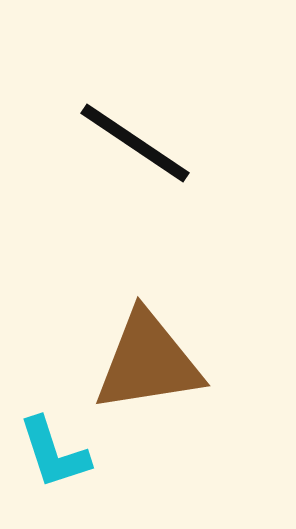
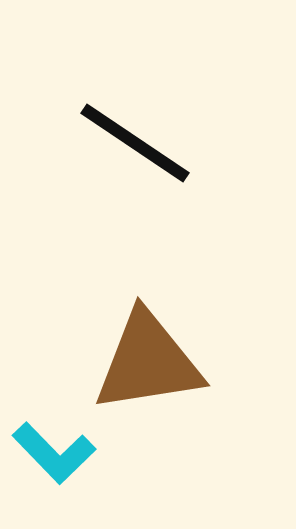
cyan L-shape: rotated 26 degrees counterclockwise
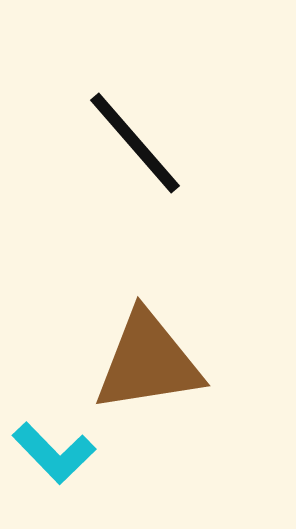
black line: rotated 15 degrees clockwise
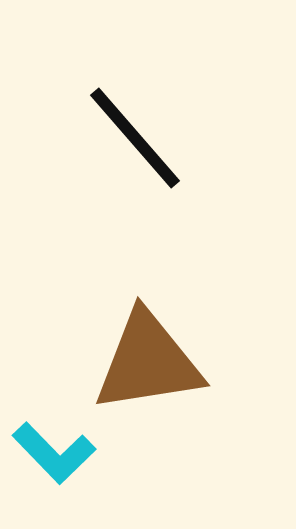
black line: moved 5 px up
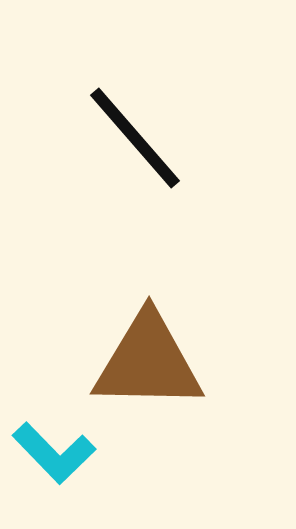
brown triangle: rotated 10 degrees clockwise
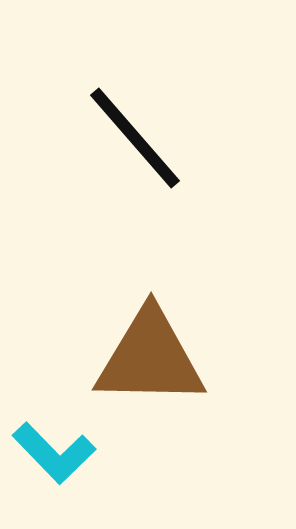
brown triangle: moved 2 px right, 4 px up
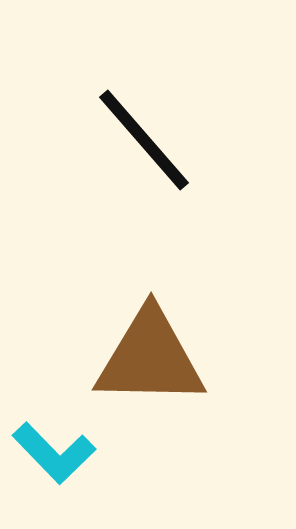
black line: moved 9 px right, 2 px down
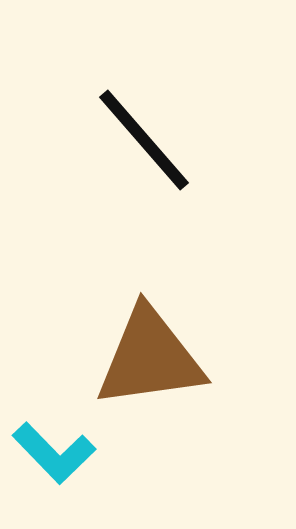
brown triangle: rotated 9 degrees counterclockwise
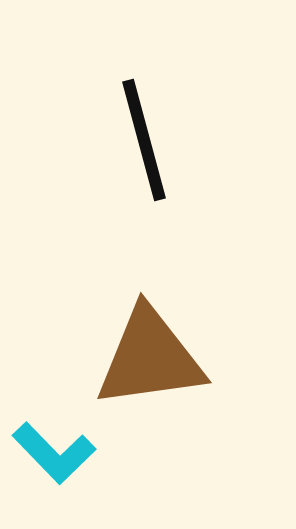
black line: rotated 26 degrees clockwise
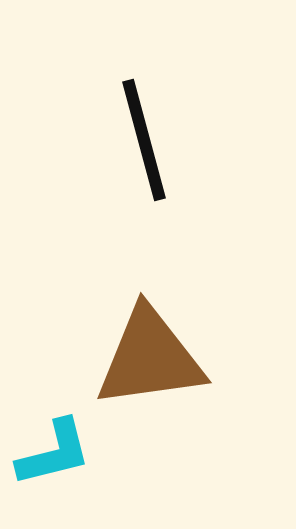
cyan L-shape: rotated 60 degrees counterclockwise
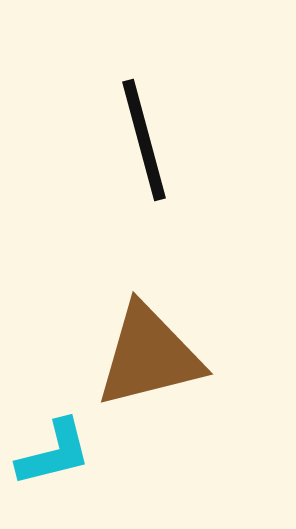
brown triangle: moved 1 px left, 2 px up; rotated 6 degrees counterclockwise
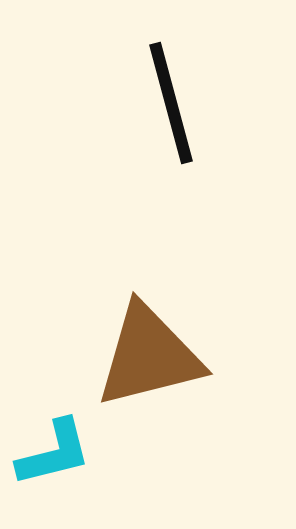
black line: moved 27 px right, 37 px up
